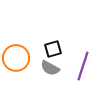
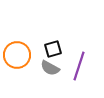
orange circle: moved 1 px right, 3 px up
purple line: moved 4 px left
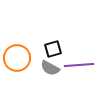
orange circle: moved 3 px down
purple line: moved 1 px up; rotated 68 degrees clockwise
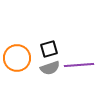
black square: moved 4 px left
gray semicircle: rotated 48 degrees counterclockwise
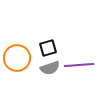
black square: moved 1 px left, 1 px up
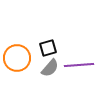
gray semicircle: rotated 30 degrees counterclockwise
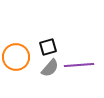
black square: moved 1 px up
orange circle: moved 1 px left, 1 px up
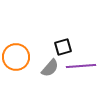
black square: moved 15 px right
purple line: moved 2 px right, 1 px down
